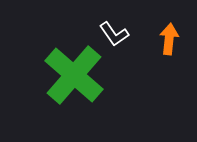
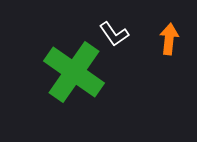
green cross: moved 3 px up; rotated 6 degrees counterclockwise
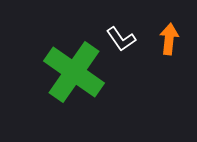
white L-shape: moved 7 px right, 5 px down
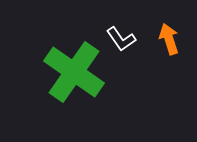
orange arrow: rotated 24 degrees counterclockwise
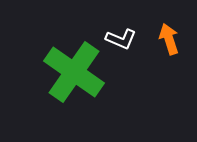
white L-shape: rotated 32 degrees counterclockwise
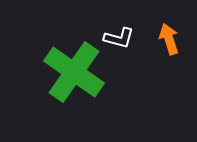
white L-shape: moved 2 px left, 1 px up; rotated 8 degrees counterclockwise
